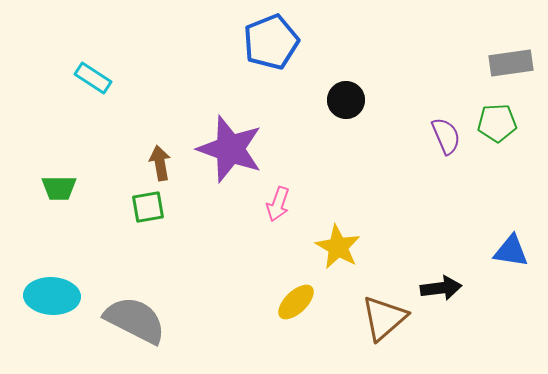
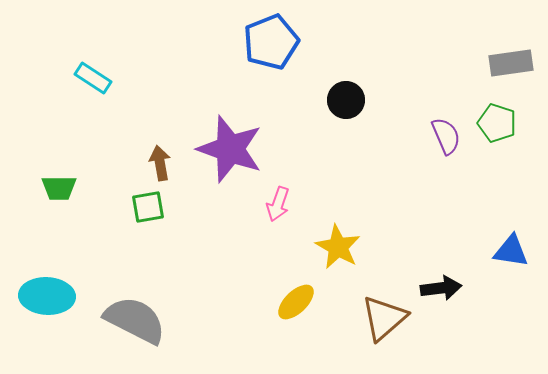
green pentagon: rotated 21 degrees clockwise
cyan ellipse: moved 5 px left
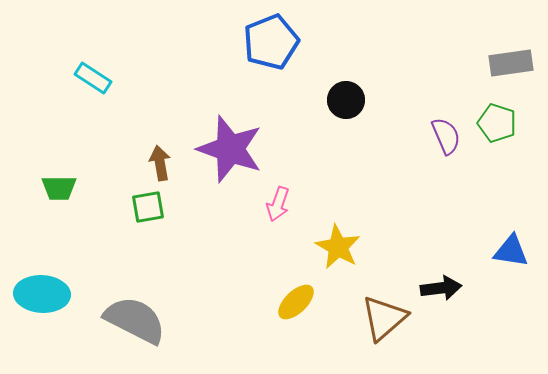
cyan ellipse: moved 5 px left, 2 px up
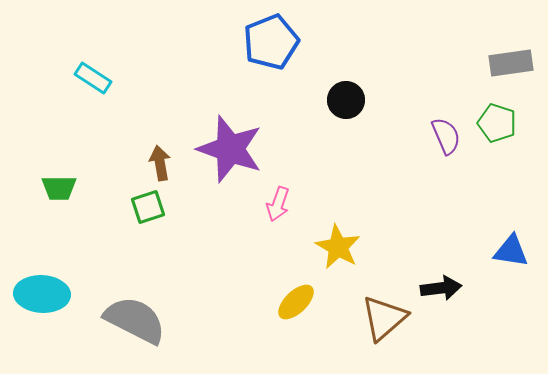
green square: rotated 8 degrees counterclockwise
